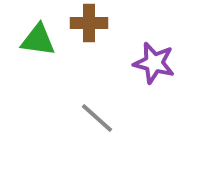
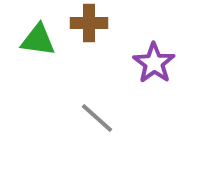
purple star: rotated 21 degrees clockwise
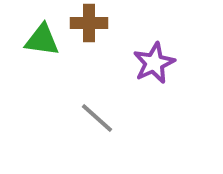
green triangle: moved 4 px right
purple star: rotated 12 degrees clockwise
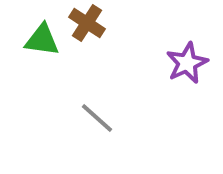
brown cross: moved 2 px left; rotated 33 degrees clockwise
purple star: moved 33 px right
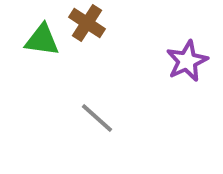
purple star: moved 2 px up
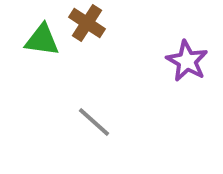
purple star: rotated 18 degrees counterclockwise
gray line: moved 3 px left, 4 px down
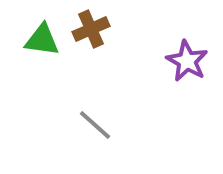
brown cross: moved 4 px right, 6 px down; rotated 33 degrees clockwise
gray line: moved 1 px right, 3 px down
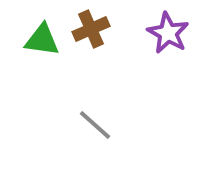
purple star: moved 19 px left, 28 px up
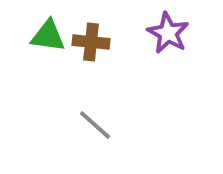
brown cross: moved 13 px down; rotated 30 degrees clockwise
green triangle: moved 6 px right, 4 px up
